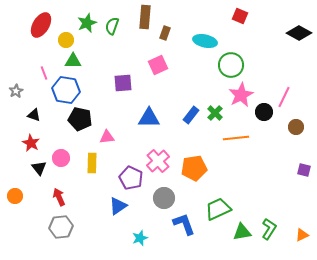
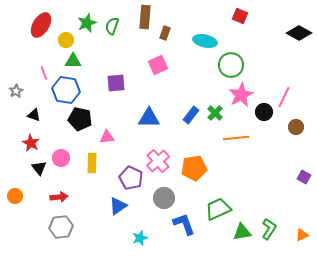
purple square at (123, 83): moved 7 px left
purple square at (304, 170): moved 7 px down; rotated 16 degrees clockwise
red arrow at (59, 197): rotated 108 degrees clockwise
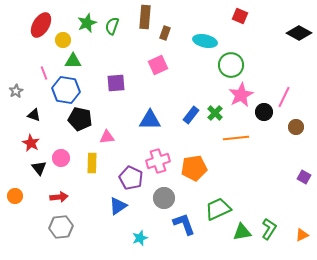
yellow circle at (66, 40): moved 3 px left
blue triangle at (149, 118): moved 1 px right, 2 px down
pink cross at (158, 161): rotated 25 degrees clockwise
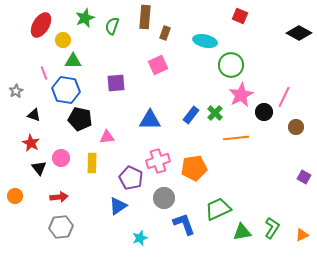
green star at (87, 23): moved 2 px left, 5 px up
green L-shape at (269, 229): moved 3 px right, 1 px up
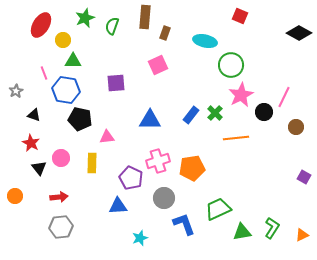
orange pentagon at (194, 168): moved 2 px left
blue triangle at (118, 206): rotated 30 degrees clockwise
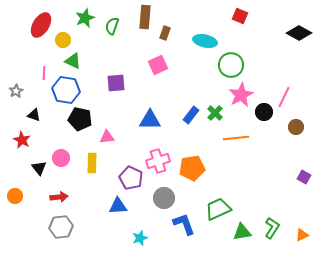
green triangle at (73, 61): rotated 24 degrees clockwise
pink line at (44, 73): rotated 24 degrees clockwise
red star at (31, 143): moved 9 px left, 3 px up
